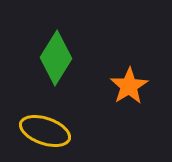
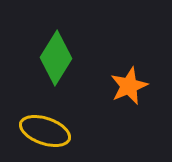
orange star: rotated 9 degrees clockwise
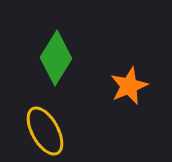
yellow ellipse: rotated 42 degrees clockwise
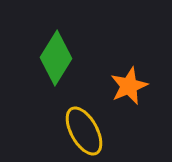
yellow ellipse: moved 39 px right
